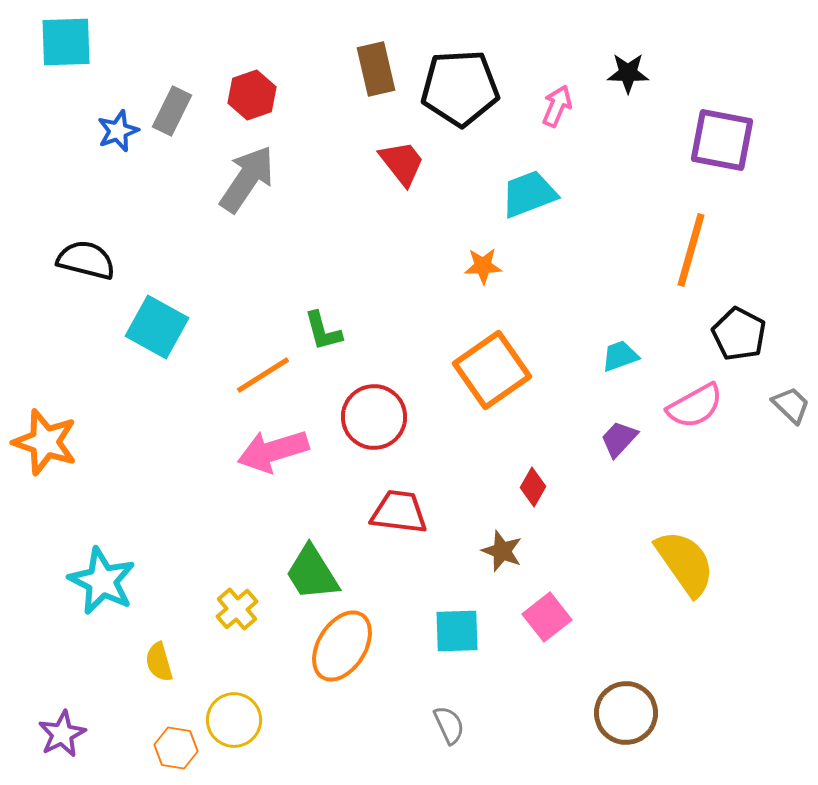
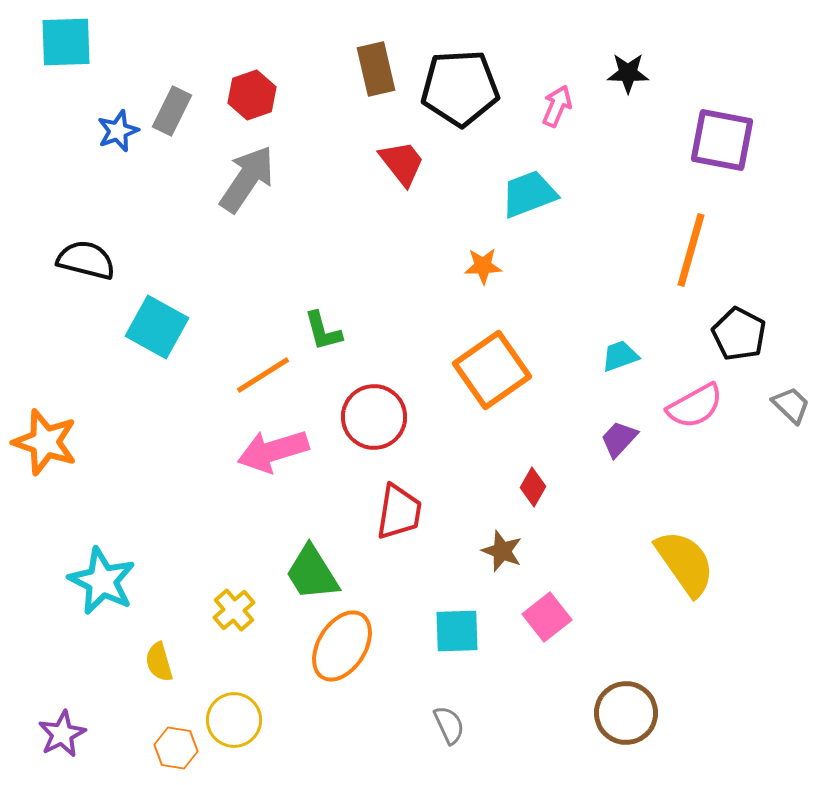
red trapezoid at (399, 512): rotated 92 degrees clockwise
yellow cross at (237, 609): moved 3 px left, 1 px down
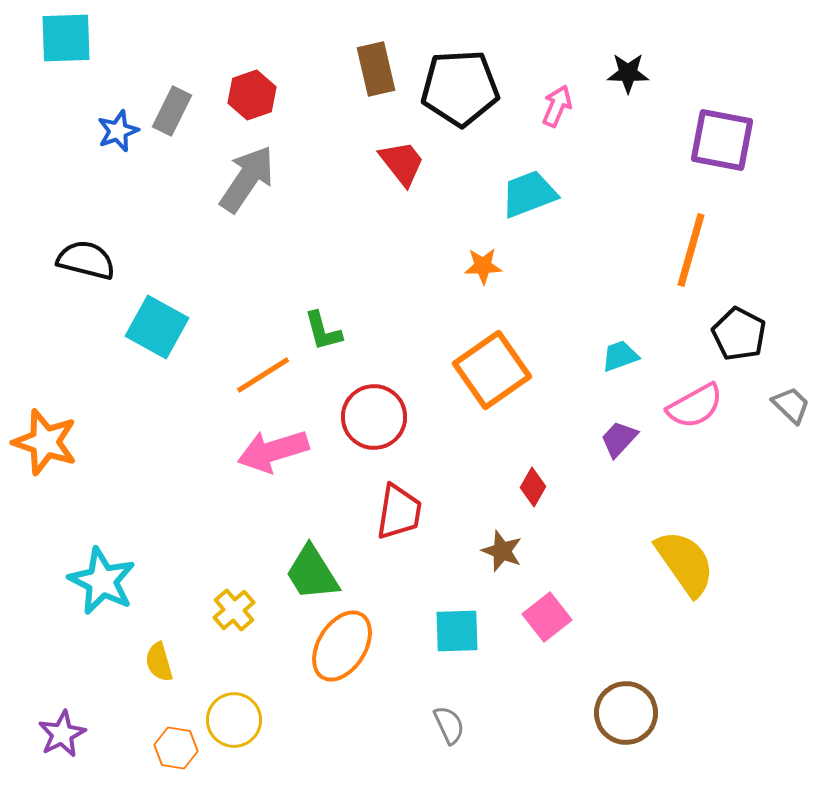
cyan square at (66, 42): moved 4 px up
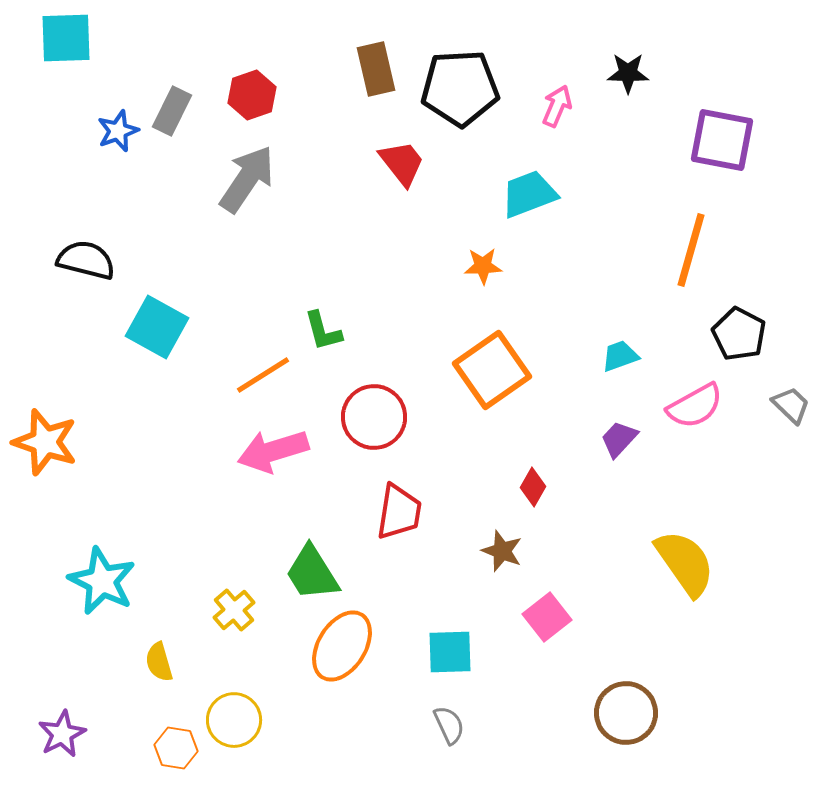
cyan square at (457, 631): moved 7 px left, 21 px down
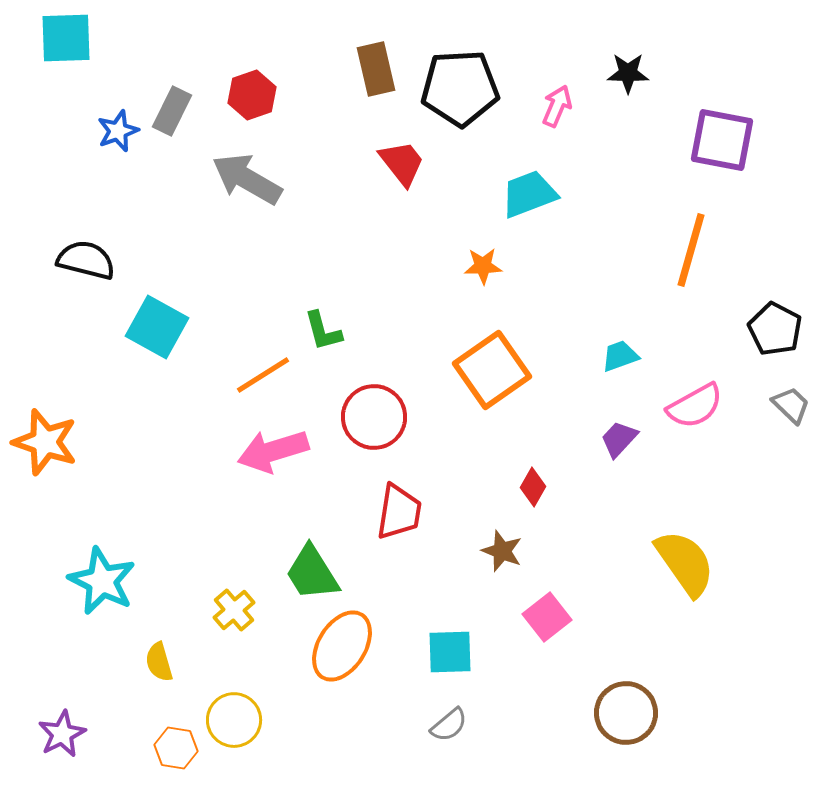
gray arrow at (247, 179): rotated 94 degrees counterclockwise
black pentagon at (739, 334): moved 36 px right, 5 px up
gray semicircle at (449, 725): rotated 75 degrees clockwise
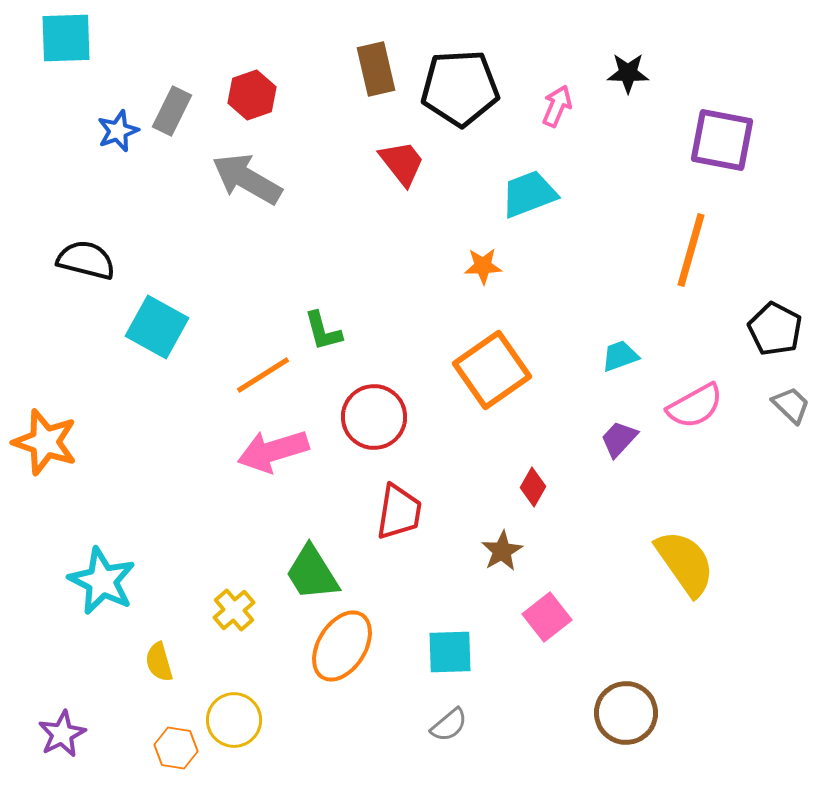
brown star at (502, 551): rotated 21 degrees clockwise
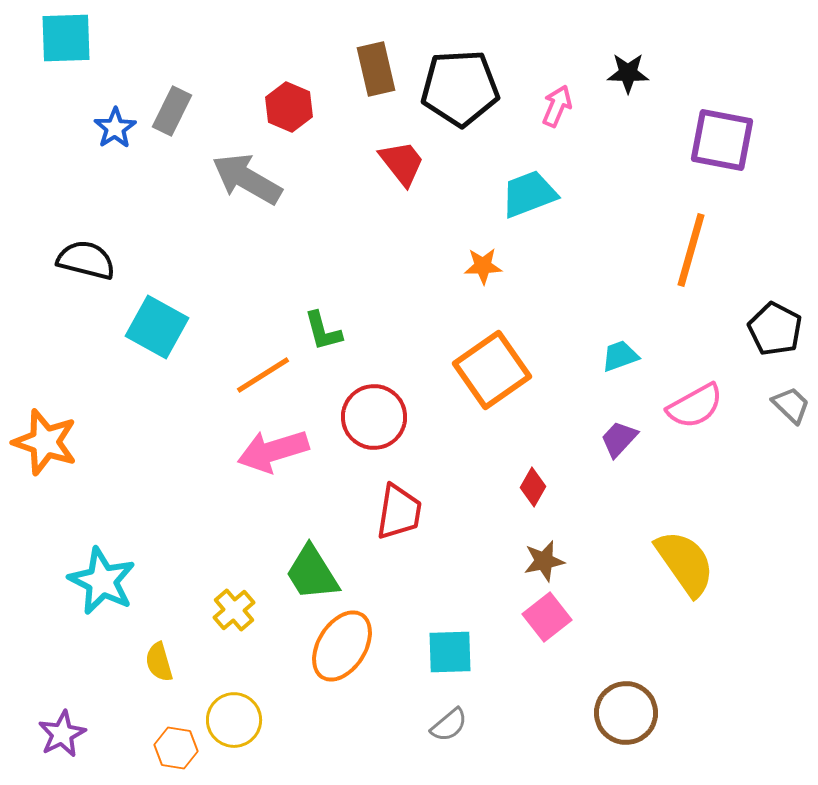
red hexagon at (252, 95): moved 37 px right, 12 px down; rotated 18 degrees counterclockwise
blue star at (118, 131): moved 3 px left, 3 px up; rotated 12 degrees counterclockwise
brown star at (502, 551): moved 42 px right, 10 px down; rotated 18 degrees clockwise
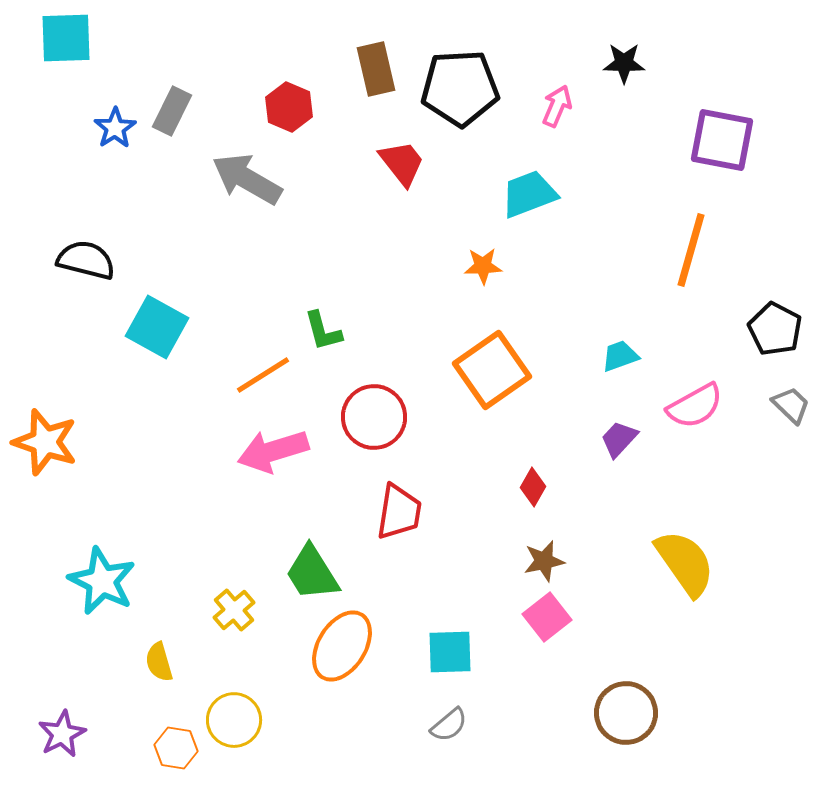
black star at (628, 73): moved 4 px left, 10 px up
